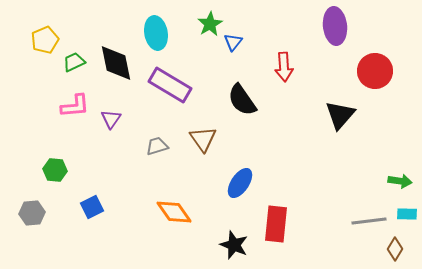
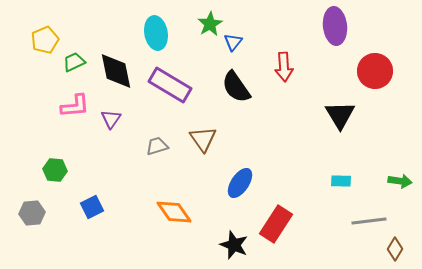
black diamond: moved 8 px down
black semicircle: moved 6 px left, 13 px up
black triangle: rotated 12 degrees counterclockwise
cyan rectangle: moved 66 px left, 33 px up
red rectangle: rotated 27 degrees clockwise
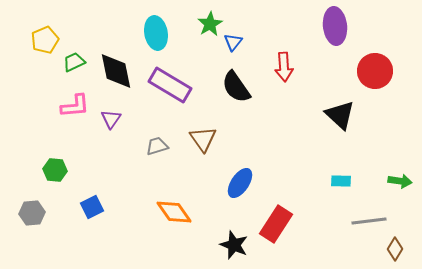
black triangle: rotated 16 degrees counterclockwise
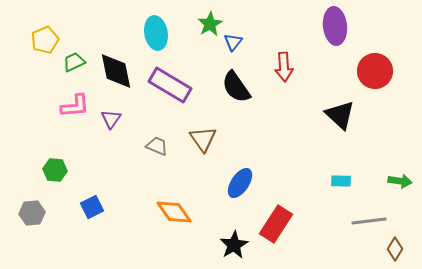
gray trapezoid: rotated 40 degrees clockwise
black star: rotated 20 degrees clockwise
